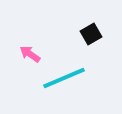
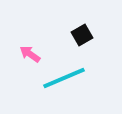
black square: moved 9 px left, 1 px down
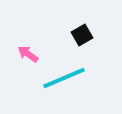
pink arrow: moved 2 px left
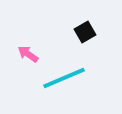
black square: moved 3 px right, 3 px up
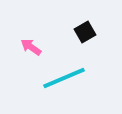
pink arrow: moved 3 px right, 7 px up
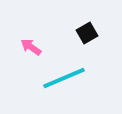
black square: moved 2 px right, 1 px down
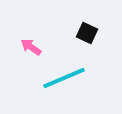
black square: rotated 35 degrees counterclockwise
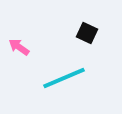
pink arrow: moved 12 px left
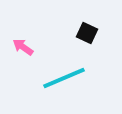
pink arrow: moved 4 px right
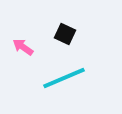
black square: moved 22 px left, 1 px down
